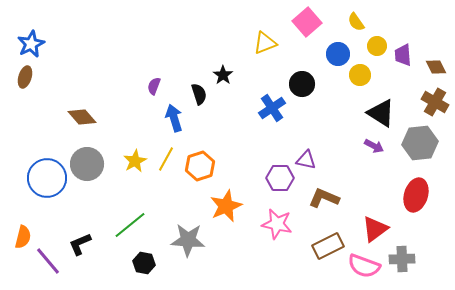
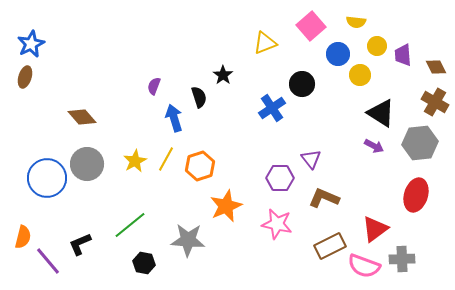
pink square at (307, 22): moved 4 px right, 4 px down
yellow semicircle at (356, 22): rotated 48 degrees counterclockwise
black semicircle at (199, 94): moved 3 px down
purple triangle at (306, 160): moved 5 px right, 1 px up; rotated 40 degrees clockwise
brown rectangle at (328, 246): moved 2 px right
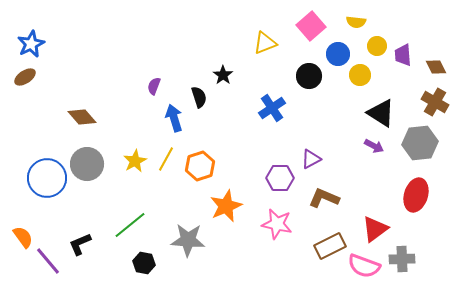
brown ellipse at (25, 77): rotated 40 degrees clockwise
black circle at (302, 84): moved 7 px right, 8 px up
purple triangle at (311, 159): rotated 40 degrees clockwise
orange semicircle at (23, 237): rotated 50 degrees counterclockwise
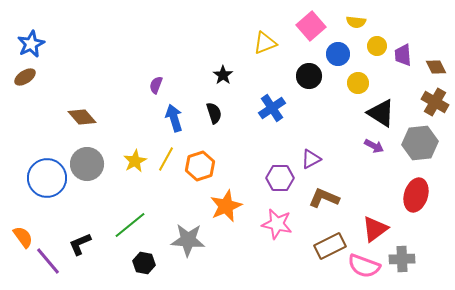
yellow circle at (360, 75): moved 2 px left, 8 px down
purple semicircle at (154, 86): moved 2 px right, 1 px up
black semicircle at (199, 97): moved 15 px right, 16 px down
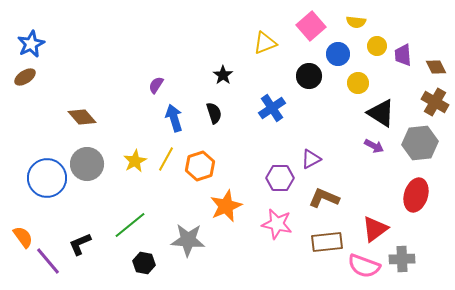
purple semicircle at (156, 85): rotated 12 degrees clockwise
brown rectangle at (330, 246): moved 3 px left, 4 px up; rotated 20 degrees clockwise
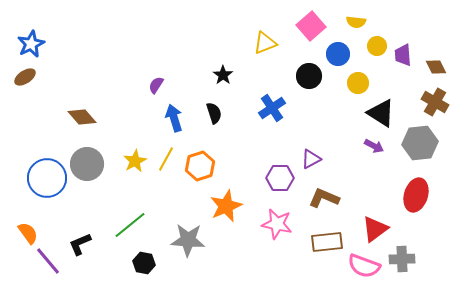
orange semicircle at (23, 237): moved 5 px right, 4 px up
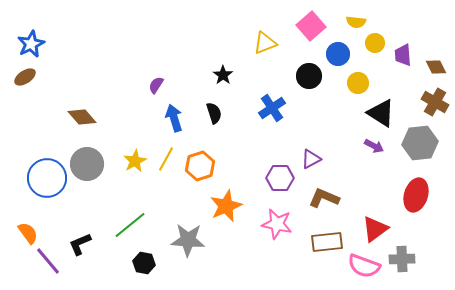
yellow circle at (377, 46): moved 2 px left, 3 px up
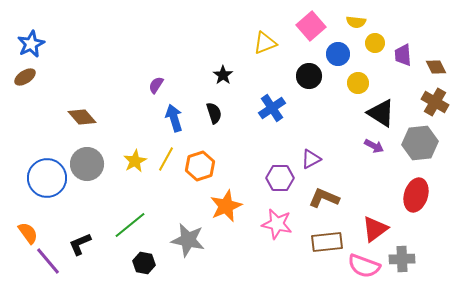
gray star at (188, 240): rotated 8 degrees clockwise
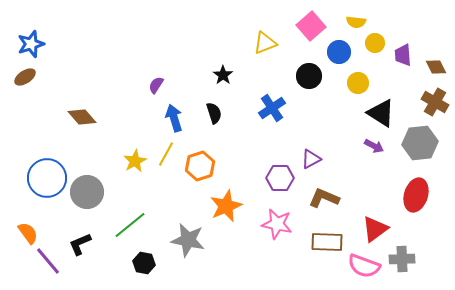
blue star at (31, 44): rotated 8 degrees clockwise
blue circle at (338, 54): moved 1 px right, 2 px up
yellow line at (166, 159): moved 5 px up
gray circle at (87, 164): moved 28 px down
brown rectangle at (327, 242): rotated 8 degrees clockwise
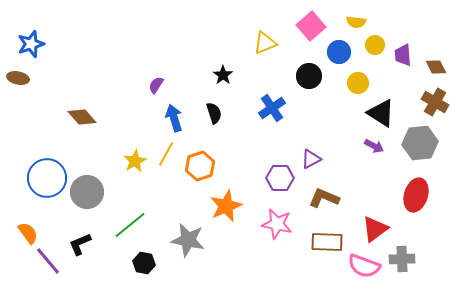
yellow circle at (375, 43): moved 2 px down
brown ellipse at (25, 77): moved 7 px left, 1 px down; rotated 45 degrees clockwise
